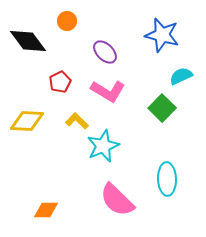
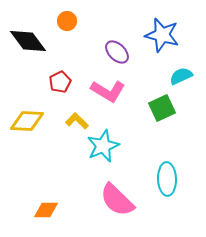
purple ellipse: moved 12 px right
green square: rotated 20 degrees clockwise
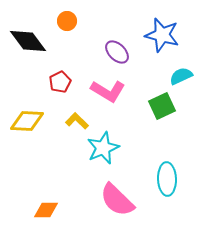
green square: moved 2 px up
cyan star: moved 2 px down
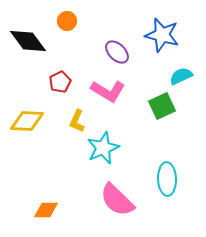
yellow L-shape: rotated 110 degrees counterclockwise
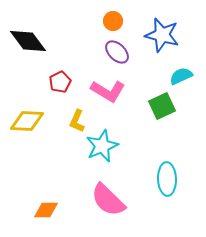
orange circle: moved 46 px right
cyan star: moved 1 px left, 2 px up
pink semicircle: moved 9 px left
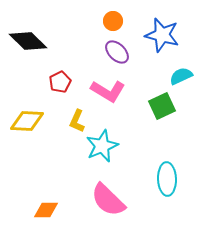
black diamond: rotated 9 degrees counterclockwise
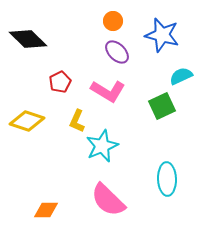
black diamond: moved 2 px up
yellow diamond: rotated 16 degrees clockwise
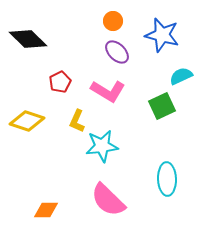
cyan star: rotated 16 degrees clockwise
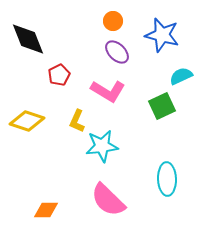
black diamond: rotated 24 degrees clockwise
red pentagon: moved 1 px left, 7 px up
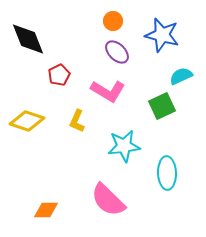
cyan star: moved 22 px right
cyan ellipse: moved 6 px up
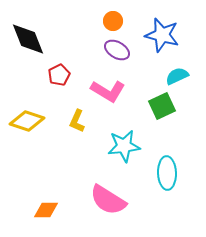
purple ellipse: moved 2 px up; rotated 15 degrees counterclockwise
cyan semicircle: moved 4 px left
pink semicircle: rotated 12 degrees counterclockwise
